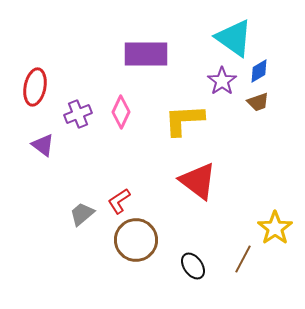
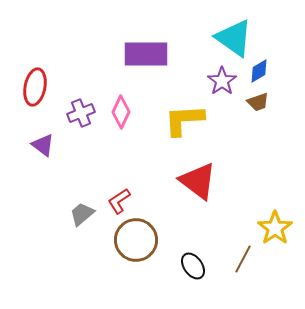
purple cross: moved 3 px right, 1 px up
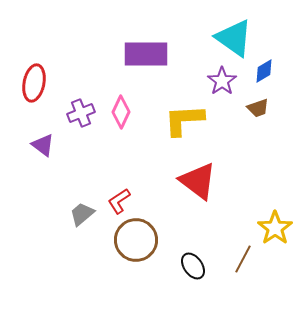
blue diamond: moved 5 px right
red ellipse: moved 1 px left, 4 px up
brown trapezoid: moved 6 px down
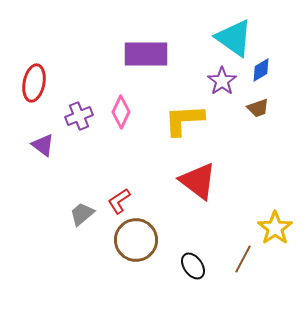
blue diamond: moved 3 px left, 1 px up
purple cross: moved 2 px left, 3 px down
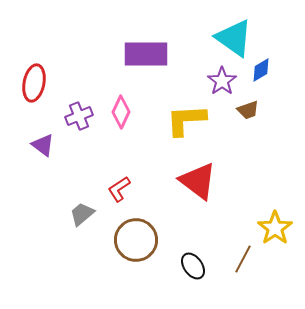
brown trapezoid: moved 10 px left, 2 px down
yellow L-shape: moved 2 px right
red L-shape: moved 12 px up
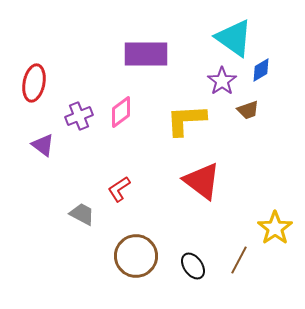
pink diamond: rotated 28 degrees clockwise
red triangle: moved 4 px right
gray trapezoid: rotated 68 degrees clockwise
brown circle: moved 16 px down
brown line: moved 4 px left, 1 px down
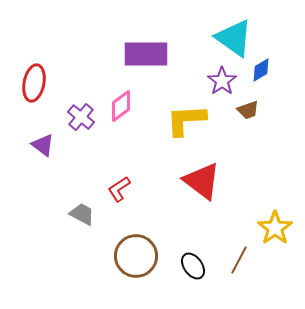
pink diamond: moved 6 px up
purple cross: moved 2 px right, 1 px down; rotated 28 degrees counterclockwise
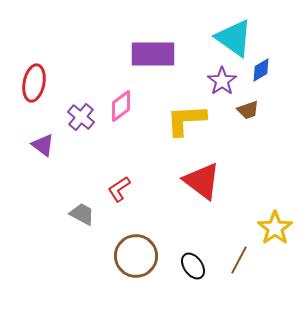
purple rectangle: moved 7 px right
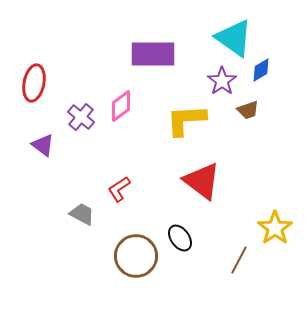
black ellipse: moved 13 px left, 28 px up
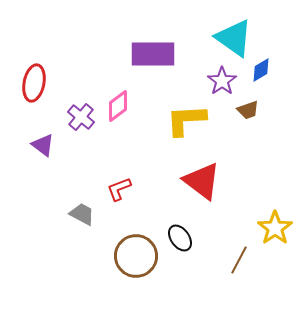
pink diamond: moved 3 px left
red L-shape: rotated 12 degrees clockwise
